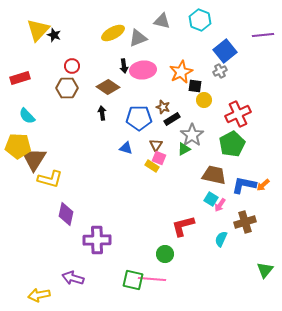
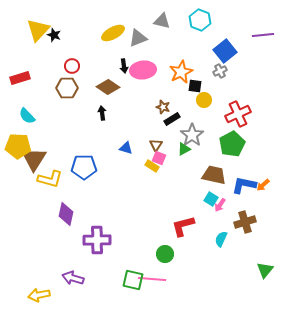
blue pentagon at (139, 118): moved 55 px left, 49 px down
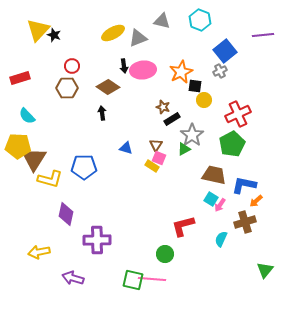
orange arrow at (263, 185): moved 7 px left, 16 px down
yellow arrow at (39, 295): moved 43 px up
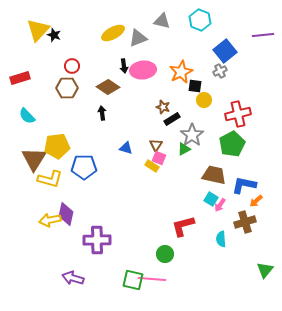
red cross at (238, 114): rotated 10 degrees clockwise
yellow pentagon at (18, 146): moved 39 px right; rotated 10 degrees counterclockwise
cyan semicircle at (221, 239): rotated 28 degrees counterclockwise
yellow arrow at (39, 252): moved 11 px right, 32 px up
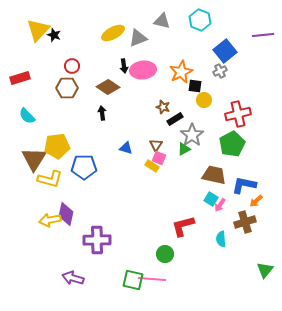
black rectangle at (172, 119): moved 3 px right
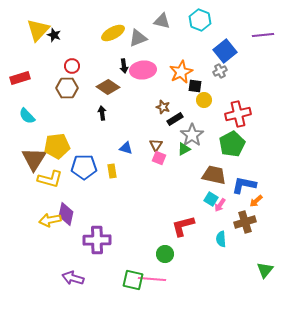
yellow rectangle at (152, 166): moved 40 px left, 5 px down; rotated 48 degrees clockwise
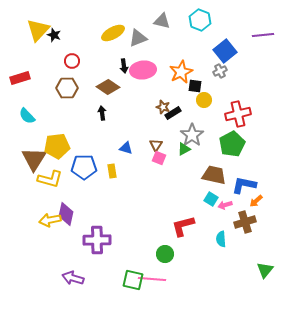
red circle at (72, 66): moved 5 px up
black rectangle at (175, 119): moved 2 px left, 6 px up
pink arrow at (220, 205): moved 5 px right; rotated 40 degrees clockwise
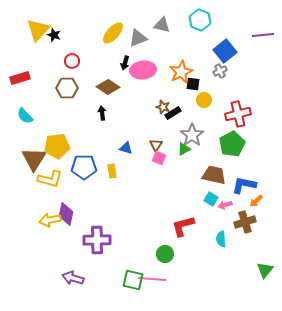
gray triangle at (162, 21): moved 4 px down
yellow ellipse at (113, 33): rotated 20 degrees counterclockwise
black arrow at (124, 66): moved 1 px right, 3 px up; rotated 24 degrees clockwise
black square at (195, 86): moved 2 px left, 2 px up
cyan semicircle at (27, 116): moved 2 px left
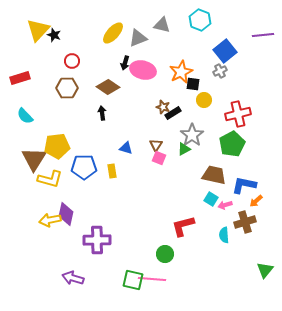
pink ellipse at (143, 70): rotated 20 degrees clockwise
cyan semicircle at (221, 239): moved 3 px right, 4 px up
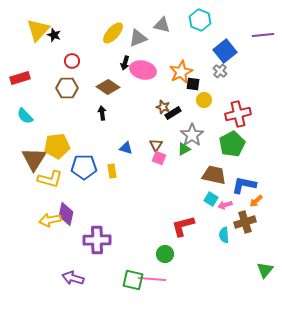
gray cross at (220, 71): rotated 24 degrees counterclockwise
